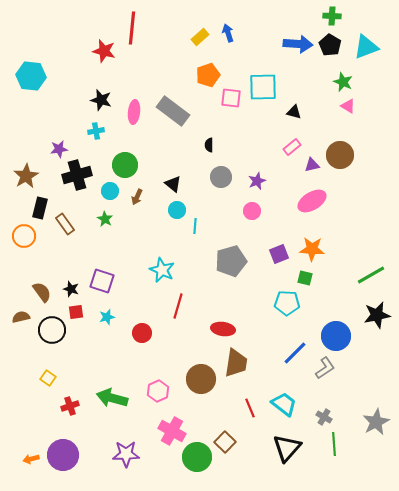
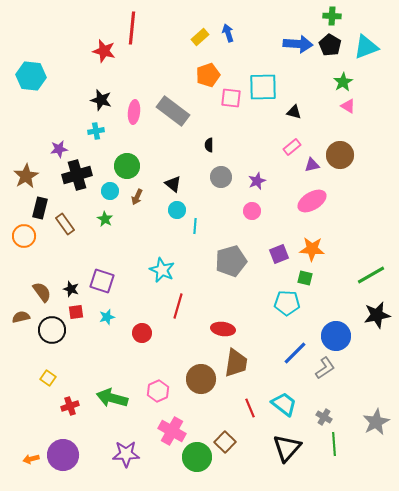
green star at (343, 82): rotated 18 degrees clockwise
green circle at (125, 165): moved 2 px right, 1 px down
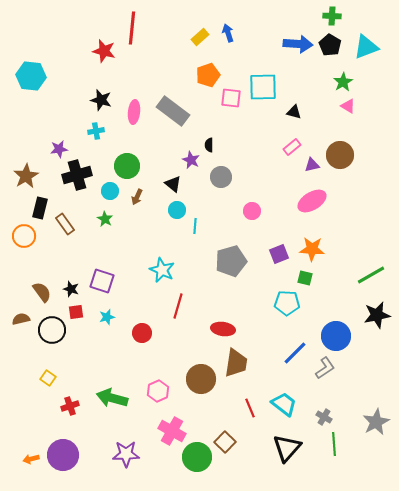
purple star at (257, 181): moved 66 px left, 21 px up; rotated 24 degrees counterclockwise
brown semicircle at (21, 317): moved 2 px down
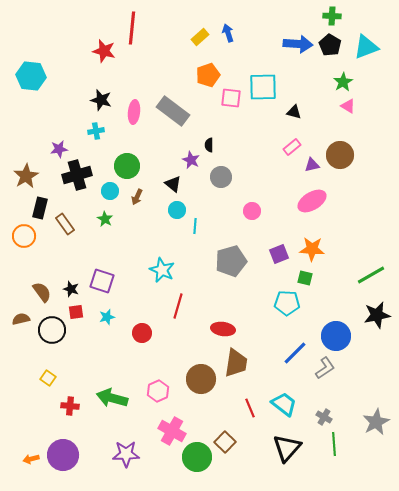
red cross at (70, 406): rotated 24 degrees clockwise
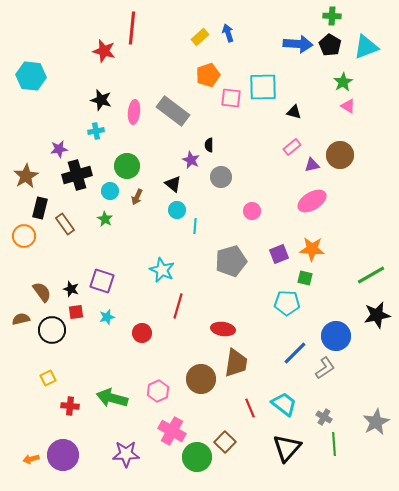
yellow square at (48, 378): rotated 28 degrees clockwise
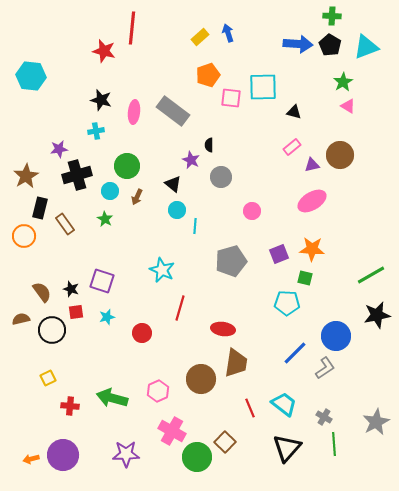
red line at (178, 306): moved 2 px right, 2 px down
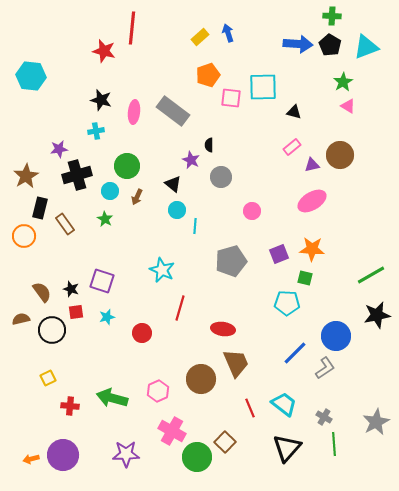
brown trapezoid at (236, 363): rotated 32 degrees counterclockwise
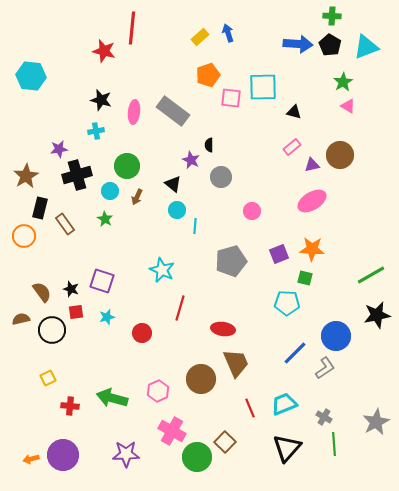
cyan trapezoid at (284, 404): rotated 60 degrees counterclockwise
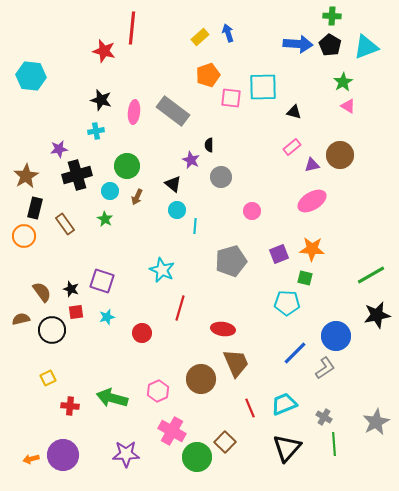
black rectangle at (40, 208): moved 5 px left
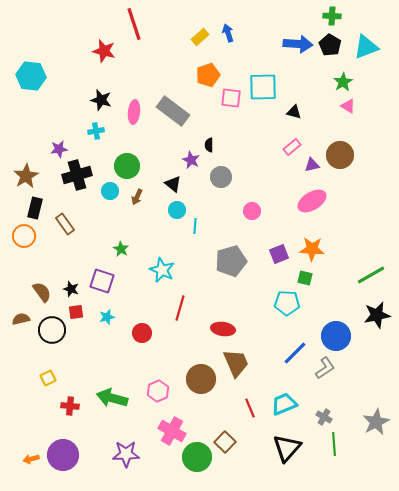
red line at (132, 28): moved 2 px right, 4 px up; rotated 24 degrees counterclockwise
green star at (105, 219): moved 16 px right, 30 px down
